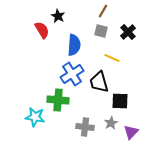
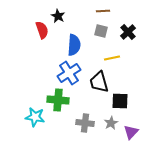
brown line: rotated 56 degrees clockwise
red semicircle: rotated 12 degrees clockwise
yellow line: rotated 35 degrees counterclockwise
blue cross: moved 3 px left, 1 px up
gray cross: moved 4 px up
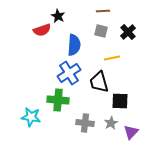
red semicircle: rotated 90 degrees clockwise
cyan star: moved 4 px left
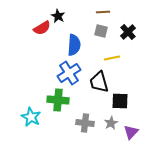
brown line: moved 1 px down
red semicircle: moved 2 px up; rotated 12 degrees counterclockwise
cyan star: rotated 18 degrees clockwise
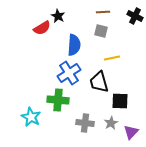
black cross: moved 7 px right, 16 px up; rotated 21 degrees counterclockwise
